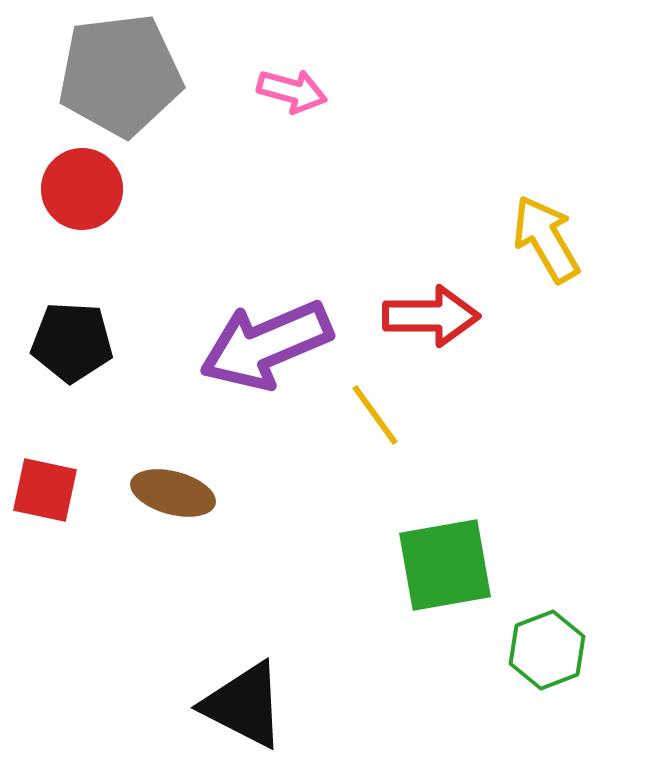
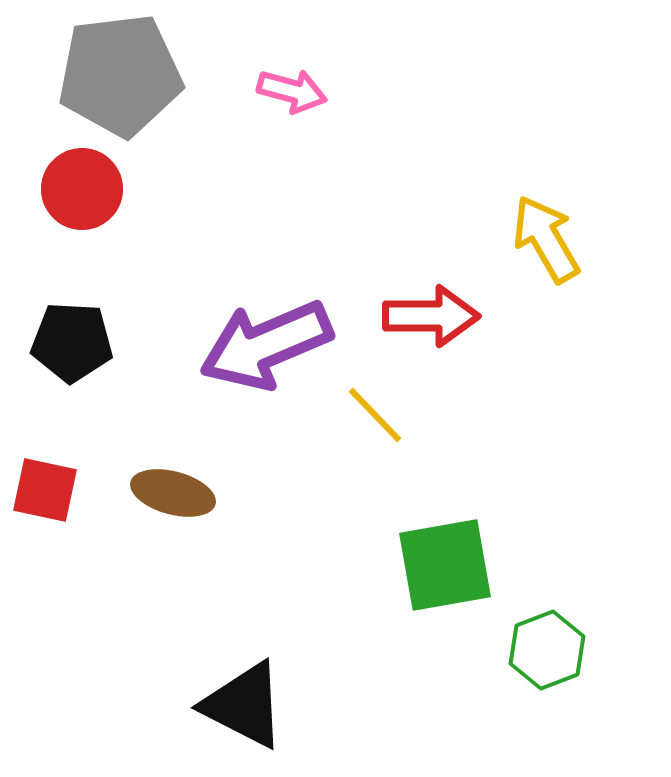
yellow line: rotated 8 degrees counterclockwise
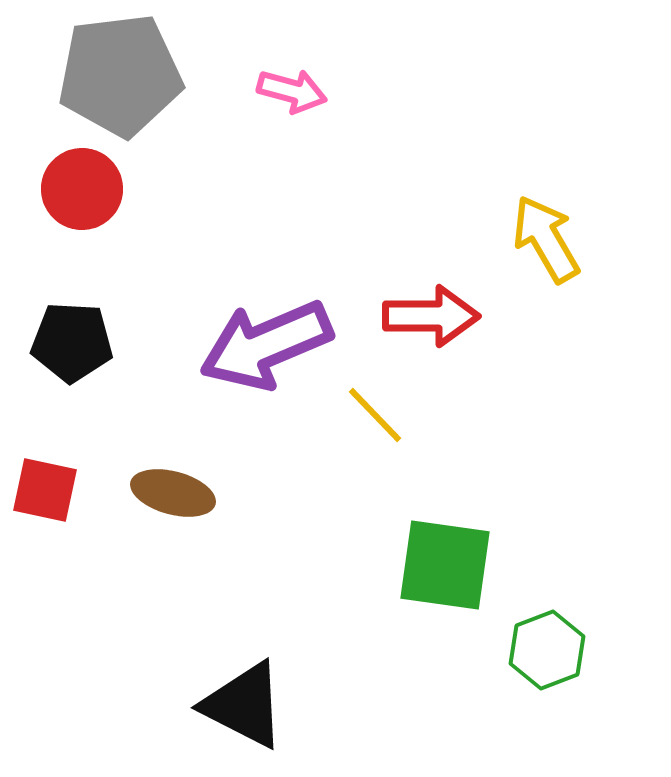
green square: rotated 18 degrees clockwise
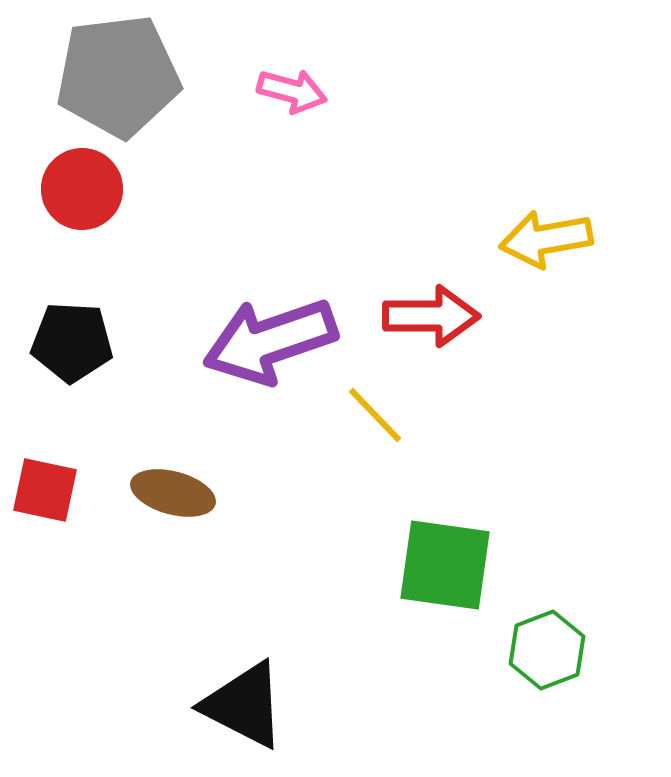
gray pentagon: moved 2 px left, 1 px down
yellow arrow: rotated 70 degrees counterclockwise
purple arrow: moved 4 px right, 4 px up; rotated 4 degrees clockwise
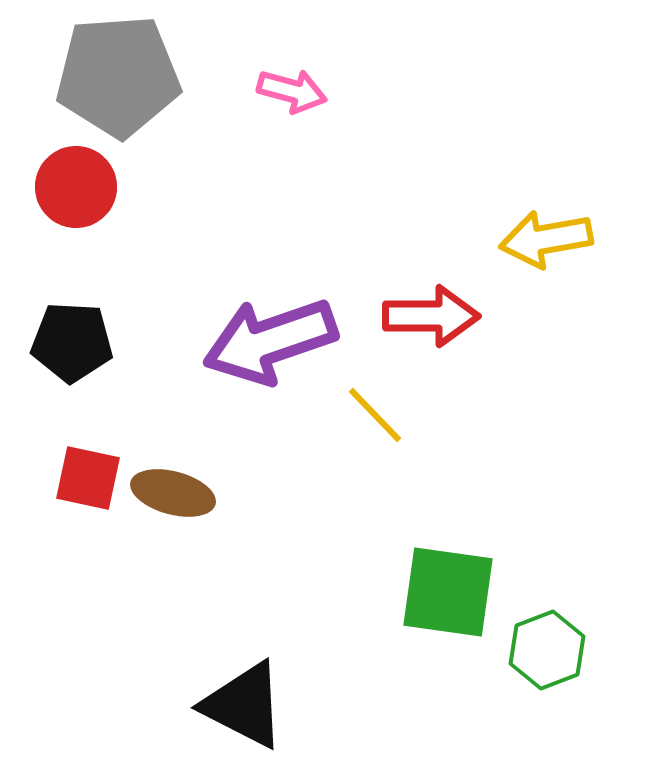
gray pentagon: rotated 3 degrees clockwise
red circle: moved 6 px left, 2 px up
red square: moved 43 px right, 12 px up
green square: moved 3 px right, 27 px down
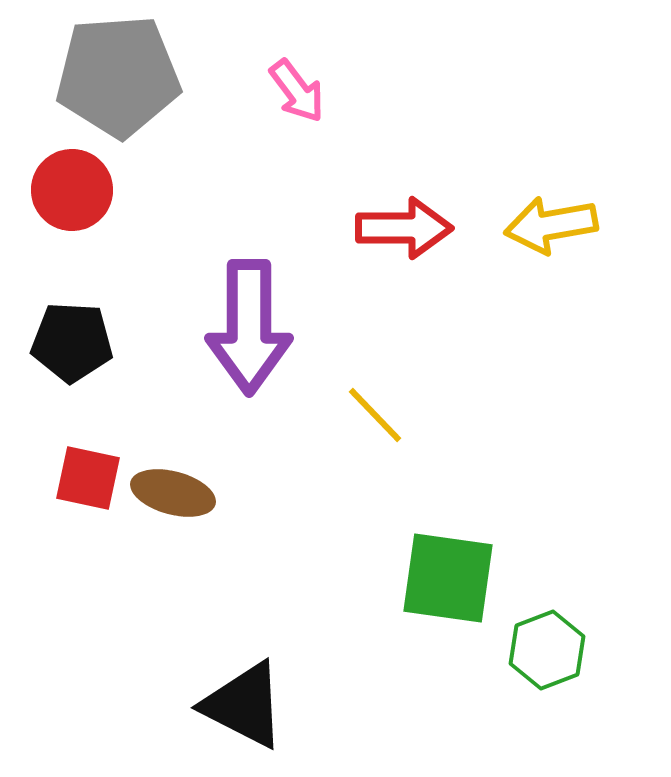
pink arrow: moved 5 px right; rotated 38 degrees clockwise
red circle: moved 4 px left, 3 px down
yellow arrow: moved 5 px right, 14 px up
red arrow: moved 27 px left, 88 px up
purple arrow: moved 21 px left, 14 px up; rotated 71 degrees counterclockwise
green square: moved 14 px up
